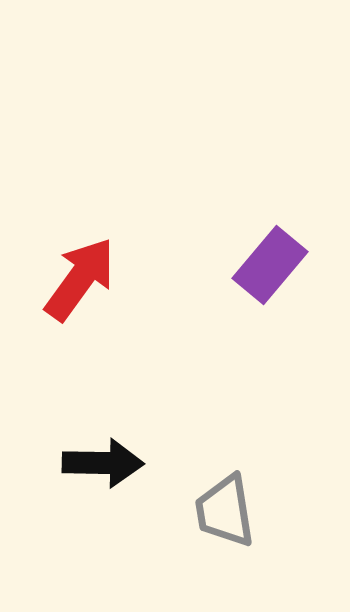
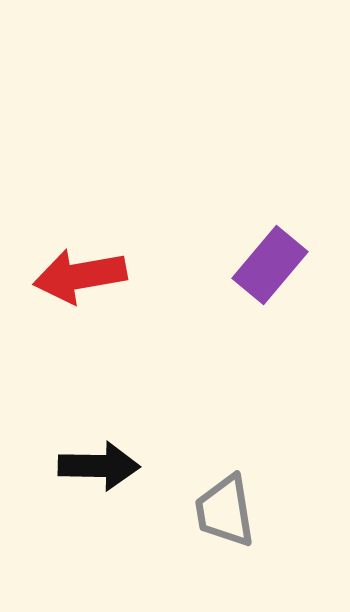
red arrow: moved 3 px up; rotated 136 degrees counterclockwise
black arrow: moved 4 px left, 3 px down
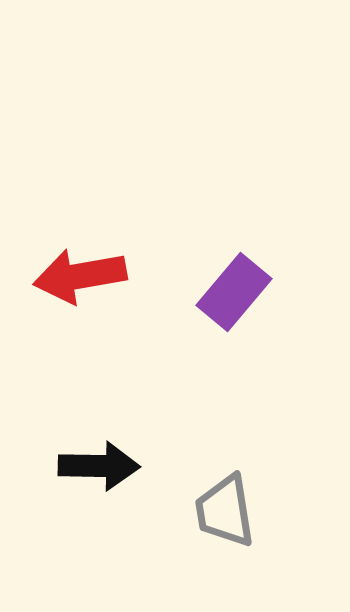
purple rectangle: moved 36 px left, 27 px down
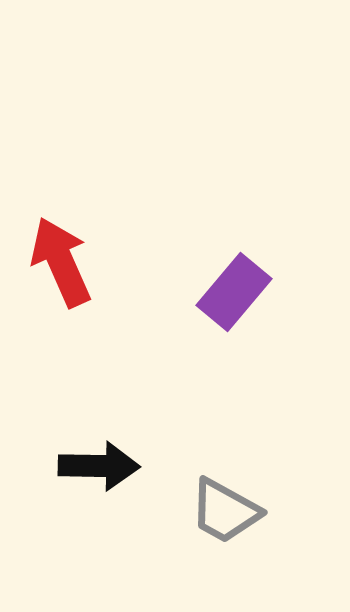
red arrow: moved 19 px left, 14 px up; rotated 76 degrees clockwise
gray trapezoid: rotated 52 degrees counterclockwise
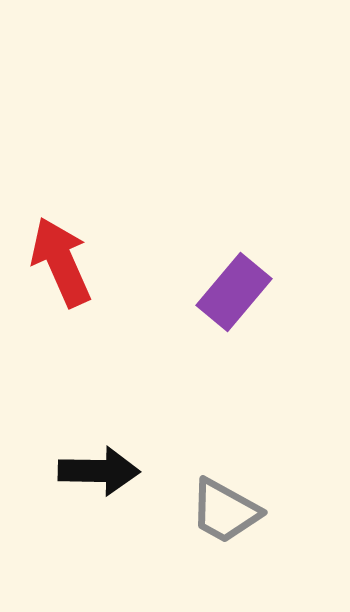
black arrow: moved 5 px down
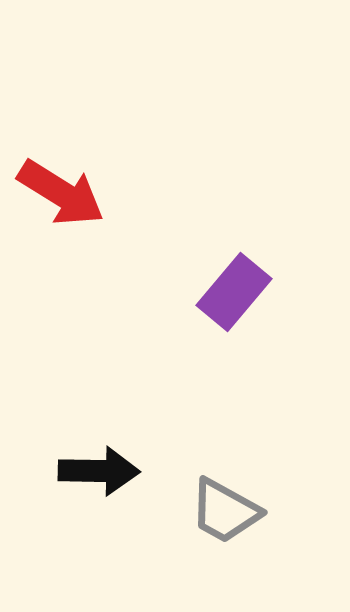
red arrow: moved 69 px up; rotated 146 degrees clockwise
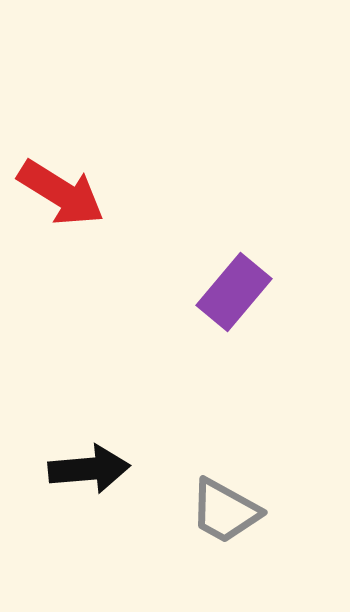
black arrow: moved 10 px left, 2 px up; rotated 6 degrees counterclockwise
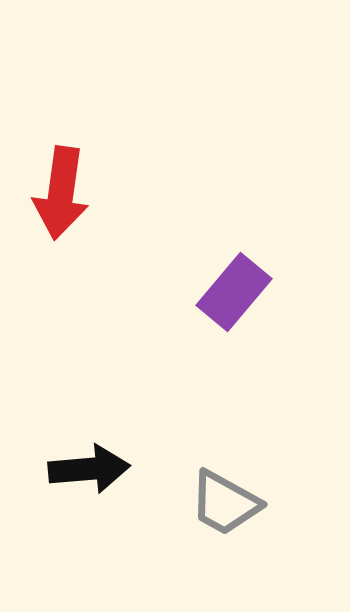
red arrow: rotated 66 degrees clockwise
gray trapezoid: moved 8 px up
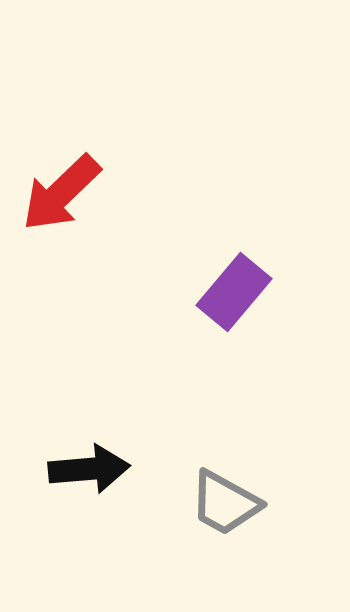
red arrow: rotated 38 degrees clockwise
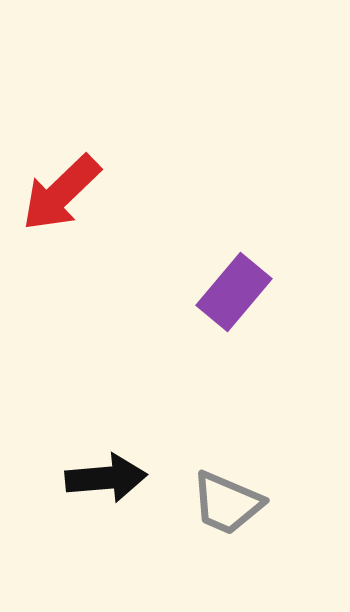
black arrow: moved 17 px right, 9 px down
gray trapezoid: moved 2 px right; rotated 6 degrees counterclockwise
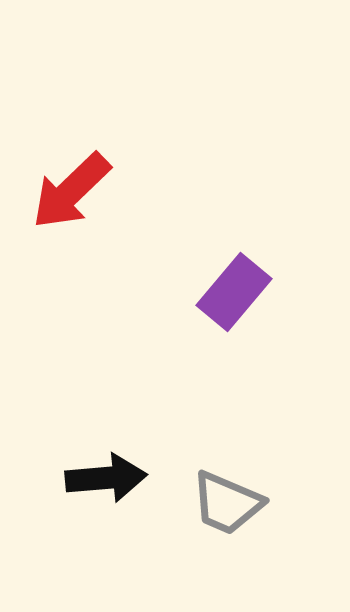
red arrow: moved 10 px right, 2 px up
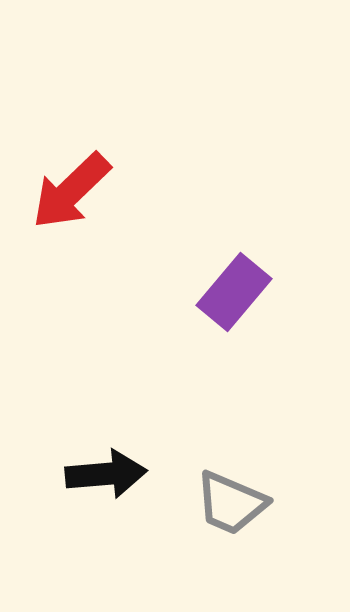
black arrow: moved 4 px up
gray trapezoid: moved 4 px right
